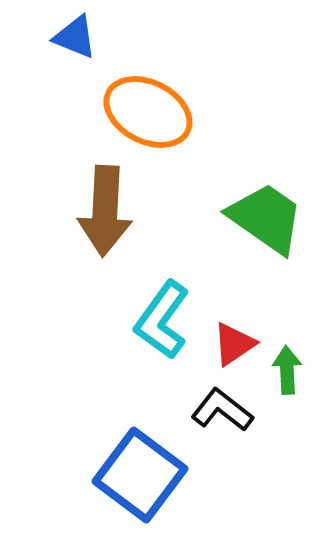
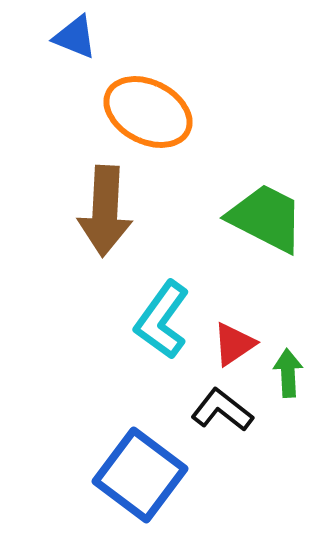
green trapezoid: rotated 8 degrees counterclockwise
green arrow: moved 1 px right, 3 px down
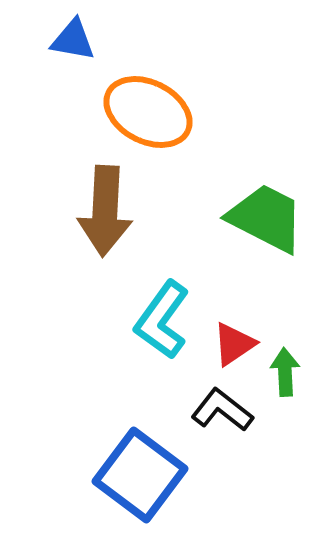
blue triangle: moved 2 px left, 3 px down; rotated 12 degrees counterclockwise
green arrow: moved 3 px left, 1 px up
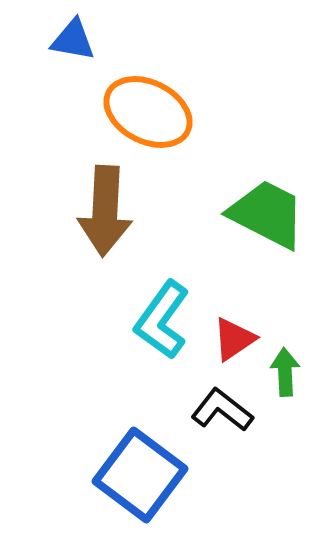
green trapezoid: moved 1 px right, 4 px up
red triangle: moved 5 px up
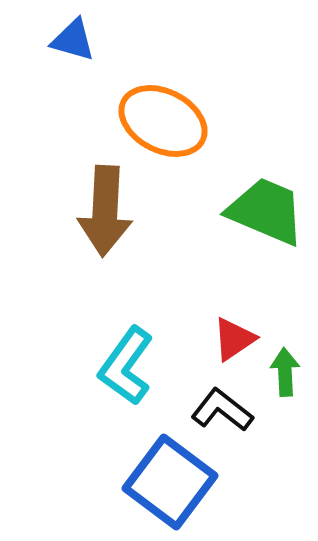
blue triangle: rotated 6 degrees clockwise
orange ellipse: moved 15 px right, 9 px down
green trapezoid: moved 1 px left, 3 px up; rotated 4 degrees counterclockwise
cyan L-shape: moved 36 px left, 46 px down
blue square: moved 30 px right, 7 px down
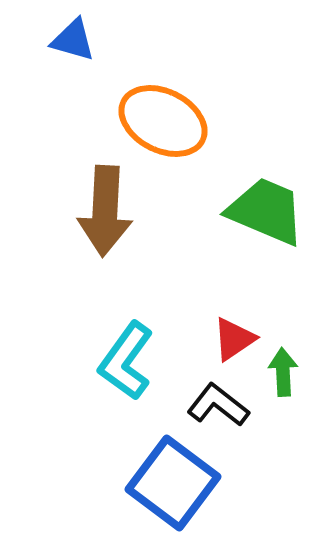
cyan L-shape: moved 5 px up
green arrow: moved 2 px left
black L-shape: moved 4 px left, 5 px up
blue square: moved 3 px right, 1 px down
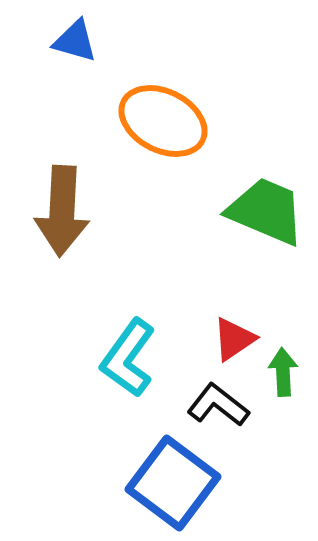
blue triangle: moved 2 px right, 1 px down
brown arrow: moved 43 px left
cyan L-shape: moved 2 px right, 3 px up
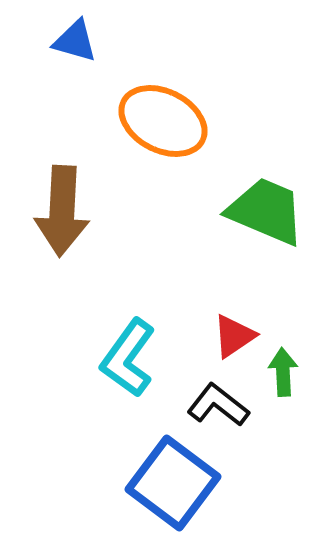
red triangle: moved 3 px up
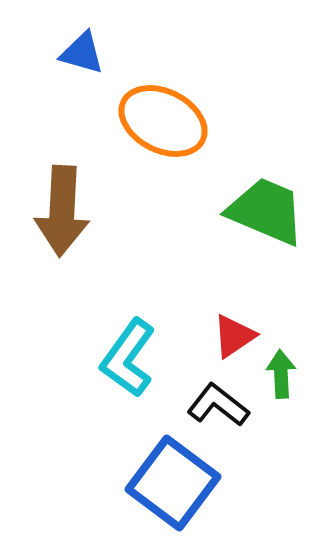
blue triangle: moved 7 px right, 12 px down
green arrow: moved 2 px left, 2 px down
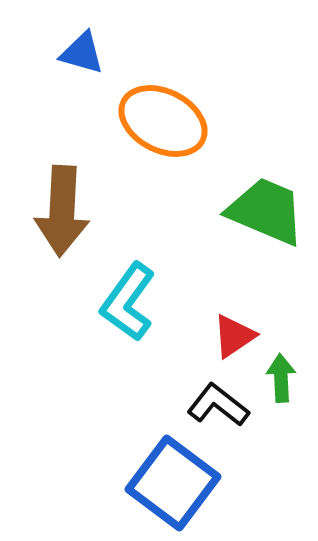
cyan L-shape: moved 56 px up
green arrow: moved 4 px down
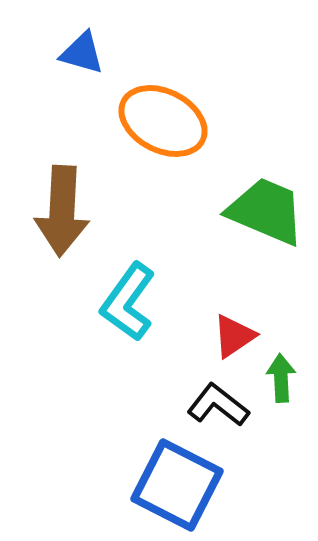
blue square: moved 4 px right, 2 px down; rotated 10 degrees counterclockwise
